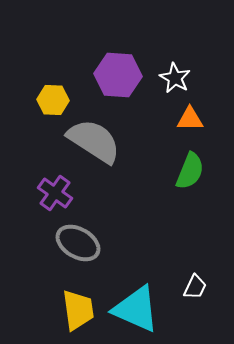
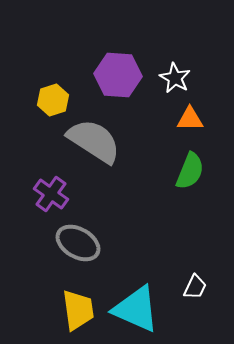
yellow hexagon: rotated 20 degrees counterclockwise
purple cross: moved 4 px left, 1 px down
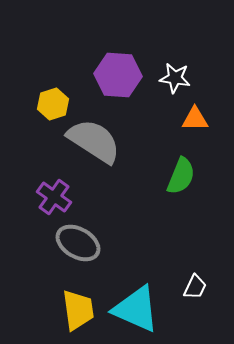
white star: rotated 20 degrees counterclockwise
yellow hexagon: moved 4 px down
orange triangle: moved 5 px right
green semicircle: moved 9 px left, 5 px down
purple cross: moved 3 px right, 3 px down
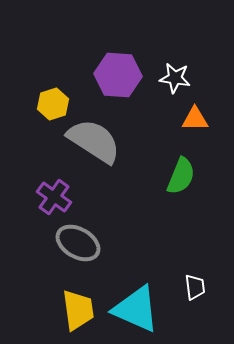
white trapezoid: rotated 32 degrees counterclockwise
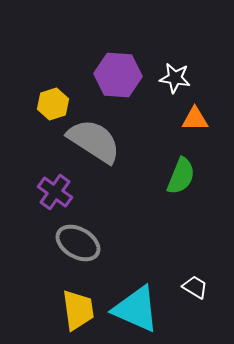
purple cross: moved 1 px right, 5 px up
white trapezoid: rotated 52 degrees counterclockwise
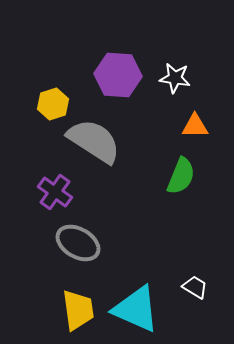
orange triangle: moved 7 px down
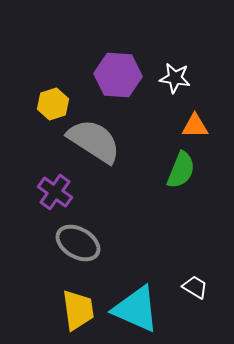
green semicircle: moved 6 px up
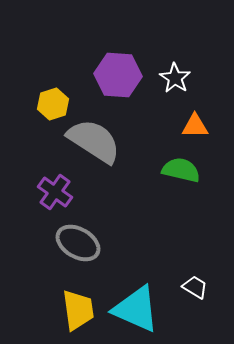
white star: rotated 24 degrees clockwise
green semicircle: rotated 99 degrees counterclockwise
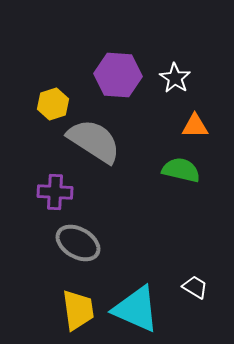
purple cross: rotated 32 degrees counterclockwise
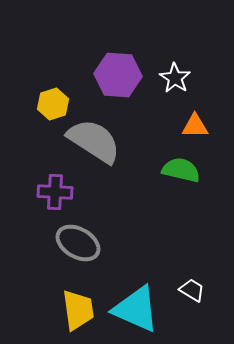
white trapezoid: moved 3 px left, 3 px down
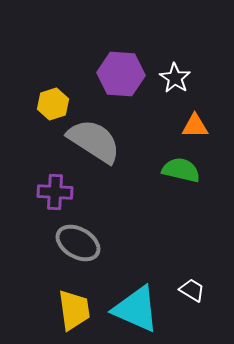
purple hexagon: moved 3 px right, 1 px up
yellow trapezoid: moved 4 px left
